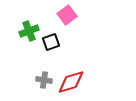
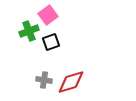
pink square: moved 19 px left
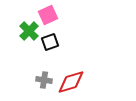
pink square: rotated 12 degrees clockwise
green cross: rotated 24 degrees counterclockwise
black square: moved 1 px left
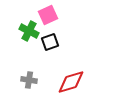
green cross: rotated 18 degrees counterclockwise
gray cross: moved 15 px left
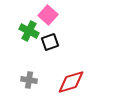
pink square: rotated 24 degrees counterclockwise
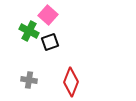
red diamond: rotated 52 degrees counterclockwise
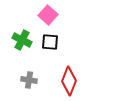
green cross: moved 7 px left, 9 px down
black square: rotated 24 degrees clockwise
red diamond: moved 2 px left, 1 px up
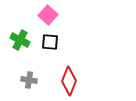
green cross: moved 2 px left
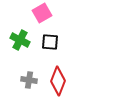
pink square: moved 6 px left, 2 px up; rotated 18 degrees clockwise
red diamond: moved 11 px left
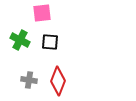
pink square: rotated 24 degrees clockwise
